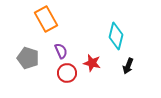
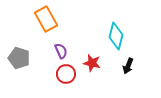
gray pentagon: moved 9 px left
red circle: moved 1 px left, 1 px down
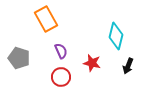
red circle: moved 5 px left, 3 px down
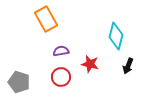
purple semicircle: rotated 77 degrees counterclockwise
gray pentagon: moved 24 px down
red star: moved 2 px left, 1 px down
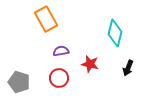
cyan diamond: moved 1 px left, 3 px up
black arrow: moved 2 px down
red circle: moved 2 px left, 1 px down
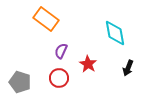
orange rectangle: rotated 25 degrees counterclockwise
cyan diamond: rotated 24 degrees counterclockwise
purple semicircle: rotated 56 degrees counterclockwise
red star: moved 2 px left; rotated 18 degrees clockwise
gray pentagon: moved 1 px right
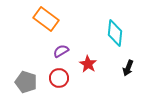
cyan diamond: rotated 16 degrees clockwise
purple semicircle: rotated 35 degrees clockwise
gray pentagon: moved 6 px right
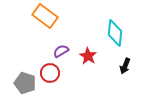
orange rectangle: moved 1 px left, 3 px up
red star: moved 8 px up
black arrow: moved 3 px left, 2 px up
red circle: moved 9 px left, 5 px up
gray pentagon: moved 1 px left, 1 px down
